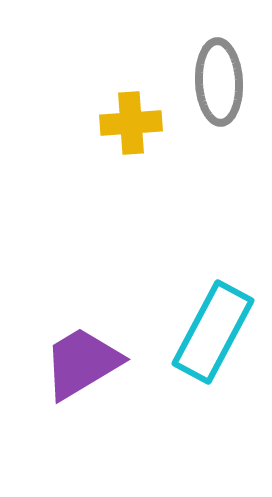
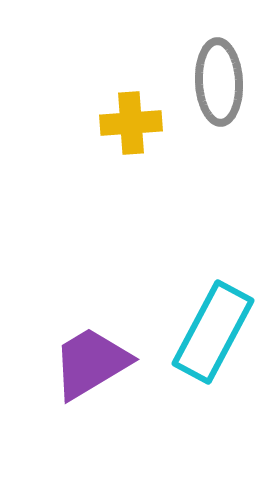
purple trapezoid: moved 9 px right
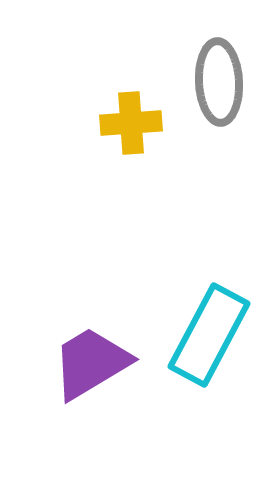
cyan rectangle: moved 4 px left, 3 px down
